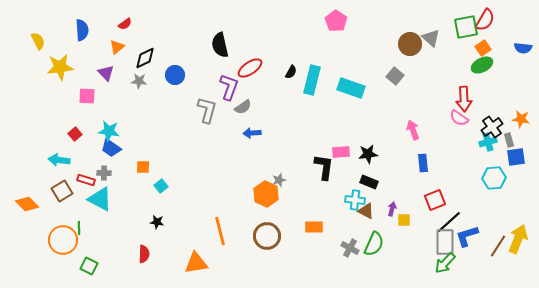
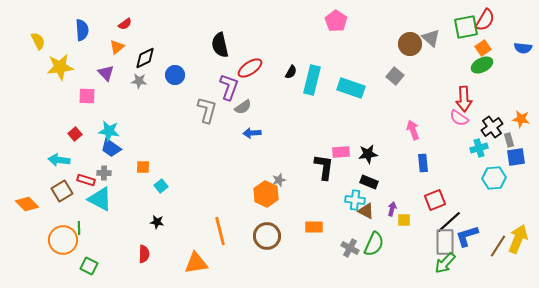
cyan cross at (488, 142): moved 9 px left, 6 px down
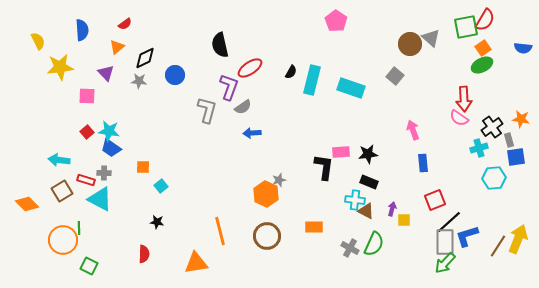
red square at (75, 134): moved 12 px right, 2 px up
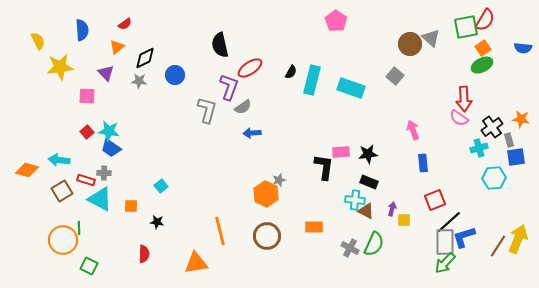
orange square at (143, 167): moved 12 px left, 39 px down
orange diamond at (27, 204): moved 34 px up; rotated 30 degrees counterclockwise
blue L-shape at (467, 236): moved 3 px left, 1 px down
